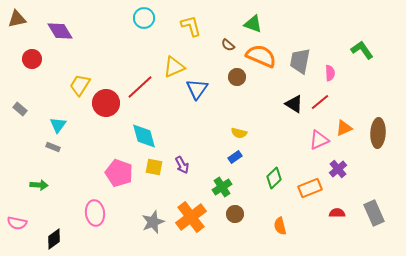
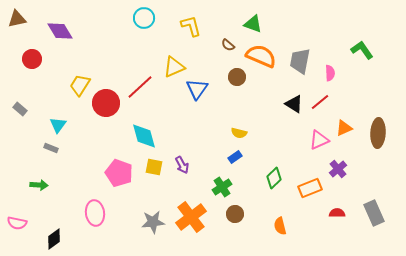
gray rectangle at (53, 147): moved 2 px left, 1 px down
gray star at (153, 222): rotated 15 degrees clockwise
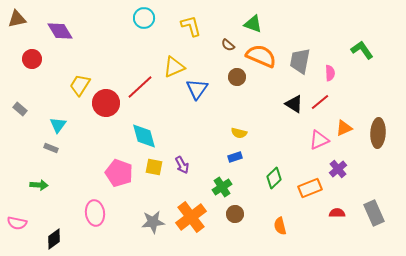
blue rectangle at (235, 157): rotated 16 degrees clockwise
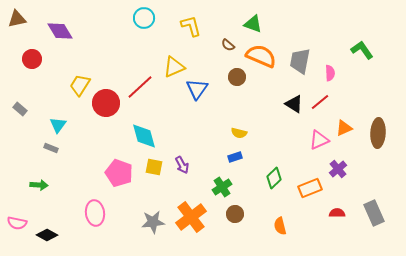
black diamond at (54, 239): moved 7 px left, 4 px up; rotated 65 degrees clockwise
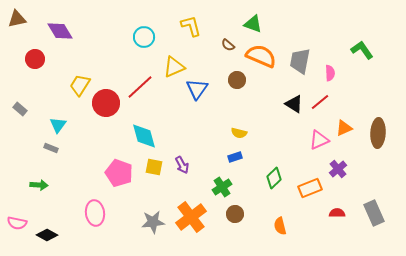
cyan circle at (144, 18): moved 19 px down
red circle at (32, 59): moved 3 px right
brown circle at (237, 77): moved 3 px down
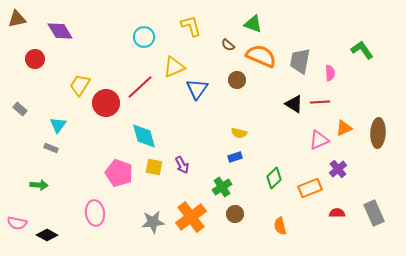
red line at (320, 102): rotated 36 degrees clockwise
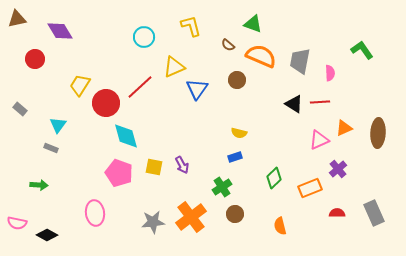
cyan diamond at (144, 136): moved 18 px left
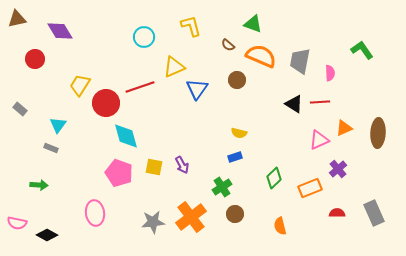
red line at (140, 87): rotated 24 degrees clockwise
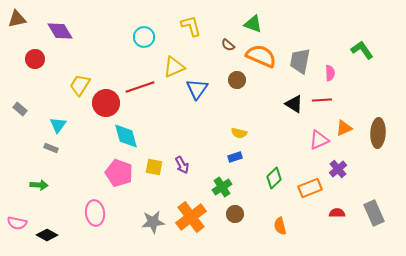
red line at (320, 102): moved 2 px right, 2 px up
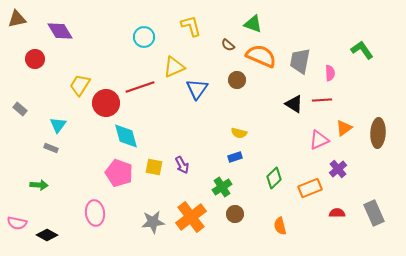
orange triangle at (344, 128): rotated 12 degrees counterclockwise
